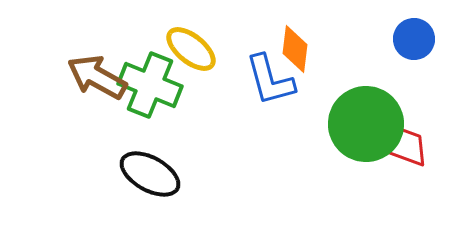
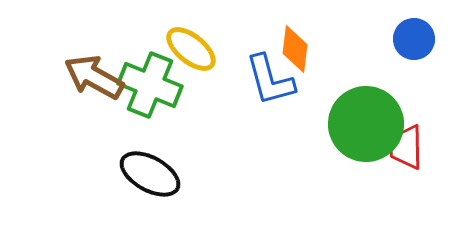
brown arrow: moved 3 px left
red trapezoid: rotated 111 degrees counterclockwise
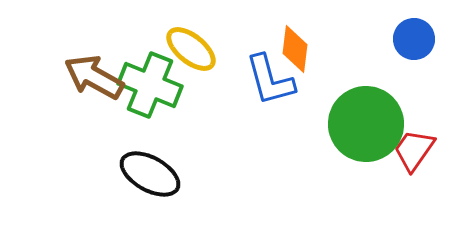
red trapezoid: moved 8 px right, 3 px down; rotated 36 degrees clockwise
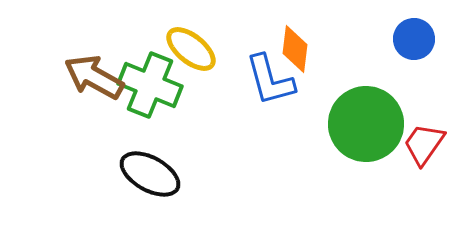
red trapezoid: moved 10 px right, 6 px up
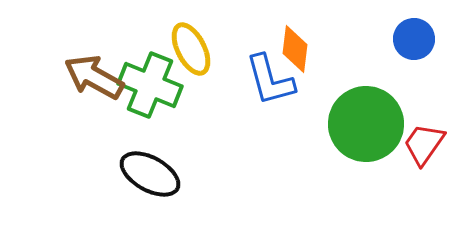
yellow ellipse: rotated 24 degrees clockwise
